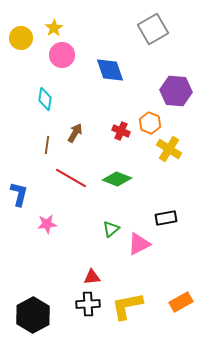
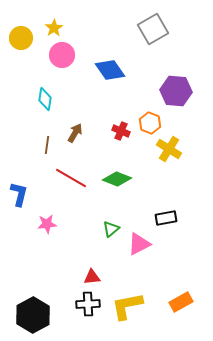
blue diamond: rotated 16 degrees counterclockwise
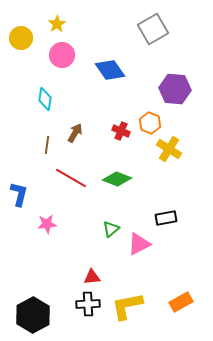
yellow star: moved 3 px right, 4 px up
purple hexagon: moved 1 px left, 2 px up
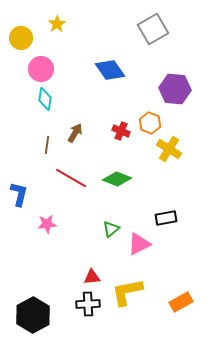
pink circle: moved 21 px left, 14 px down
yellow L-shape: moved 14 px up
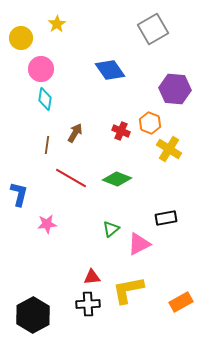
yellow L-shape: moved 1 px right, 2 px up
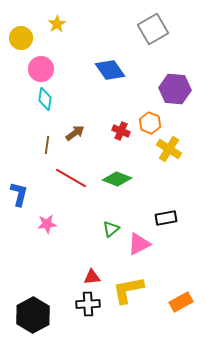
brown arrow: rotated 24 degrees clockwise
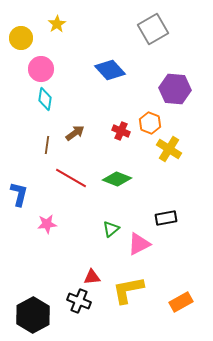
blue diamond: rotated 8 degrees counterclockwise
black cross: moved 9 px left, 3 px up; rotated 25 degrees clockwise
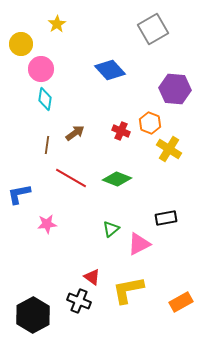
yellow circle: moved 6 px down
blue L-shape: rotated 115 degrees counterclockwise
red triangle: rotated 42 degrees clockwise
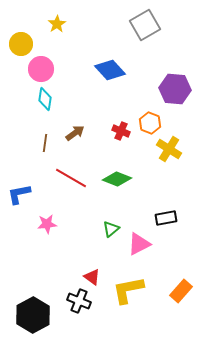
gray square: moved 8 px left, 4 px up
brown line: moved 2 px left, 2 px up
orange rectangle: moved 11 px up; rotated 20 degrees counterclockwise
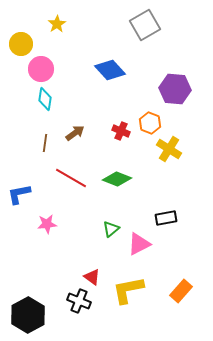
black hexagon: moved 5 px left
